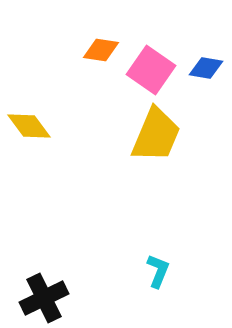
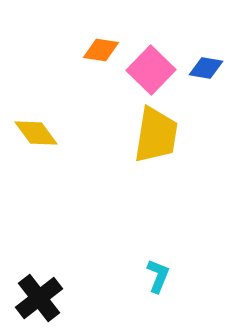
pink square: rotated 9 degrees clockwise
yellow diamond: moved 7 px right, 7 px down
yellow trapezoid: rotated 14 degrees counterclockwise
cyan L-shape: moved 5 px down
black cross: moved 5 px left; rotated 12 degrees counterclockwise
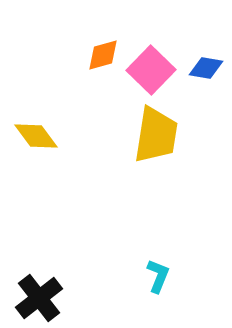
orange diamond: moved 2 px right, 5 px down; rotated 24 degrees counterclockwise
yellow diamond: moved 3 px down
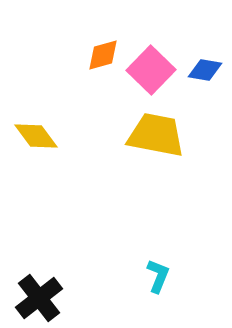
blue diamond: moved 1 px left, 2 px down
yellow trapezoid: rotated 88 degrees counterclockwise
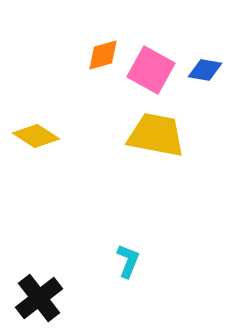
pink square: rotated 15 degrees counterclockwise
yellow diamond: rotated 21 degrees counterclockwise
cyan L-shape: moved 30 px left, 15 px up
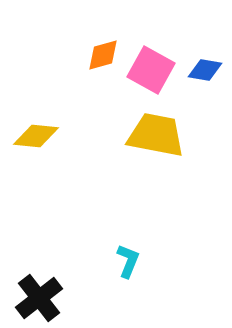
yellow diamond: rotated 27 degrees counterclockwise
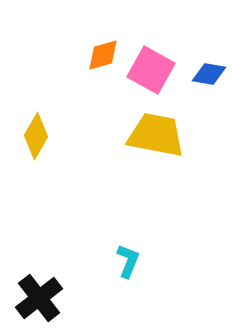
blue diamond: moved 4 px right, 4 px down
yellow diamond: rotated 66 degrees counterclockwise
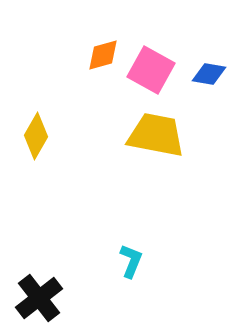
cyan L-shape: moved 3 px right
